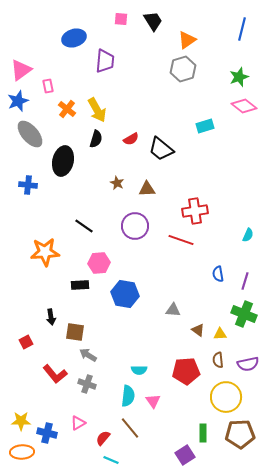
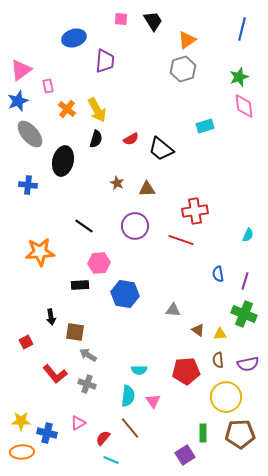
pink diamond at (244, 106): rotated 45 degrees clockwise
orange star at (45, 252): moved 5 px left
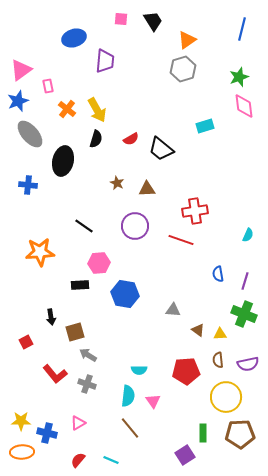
brown square at (75, 332): rotated 24 degrees counterclockwise
red semicircle at (103, 438): moved 25 px left, 22 px down
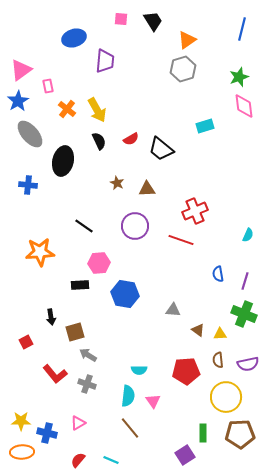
blue star at (18, 101): rotated 10 degrees counterclockwise
black semicircle at (96, 139): moved 3 px right, 2 px down; rotated 42 degrees counterclockwise
red cross at (195, 211): rotated 15 degrees counterclockwise
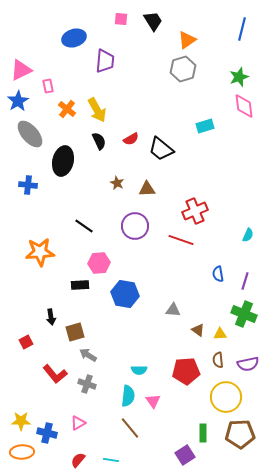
pink triangle at (21, 70): rotated 10 degrees clockwise
cyan line at (111, 460): rotated 14 degrees counterclockwise
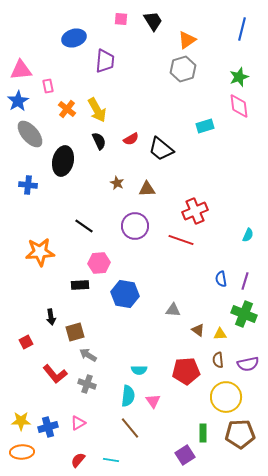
pink triangle at (21, 70): rotated 20 degrees clockwise
pink diamond at (244, 106): moved 5 px left
blue semicircle at (218, 274): moved 3 px right, 5 px down
blue cross at (47, 433): moved 1 px right, 6 px up; rotated 30 degrees counterclockwise
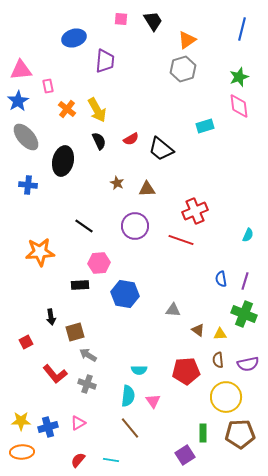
gray ellipse at (30, 134): moved 4 px left, 3 px down
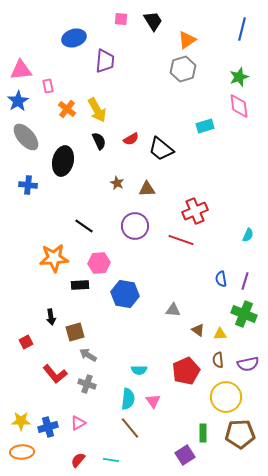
orange star at (40, 252): moved 14 px right, 6 px down
red pentagon at (186, 371): rotated 20 degrees counterclockwise
cyan semicircle at (128, 396): moved 3 px down
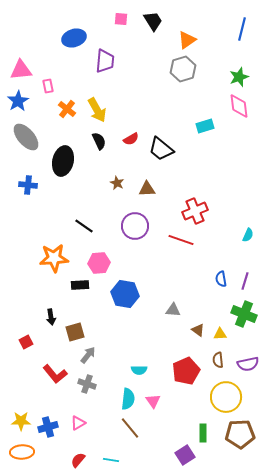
gray arrow at (88, 355): rotated 96 degrees clockwise
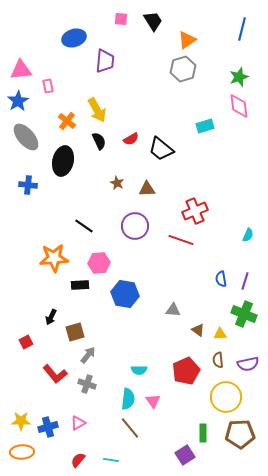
orange cross at (67, 109): moved 12 px down
black arrow at (51, 317): rotated 35 degrees clockwise
